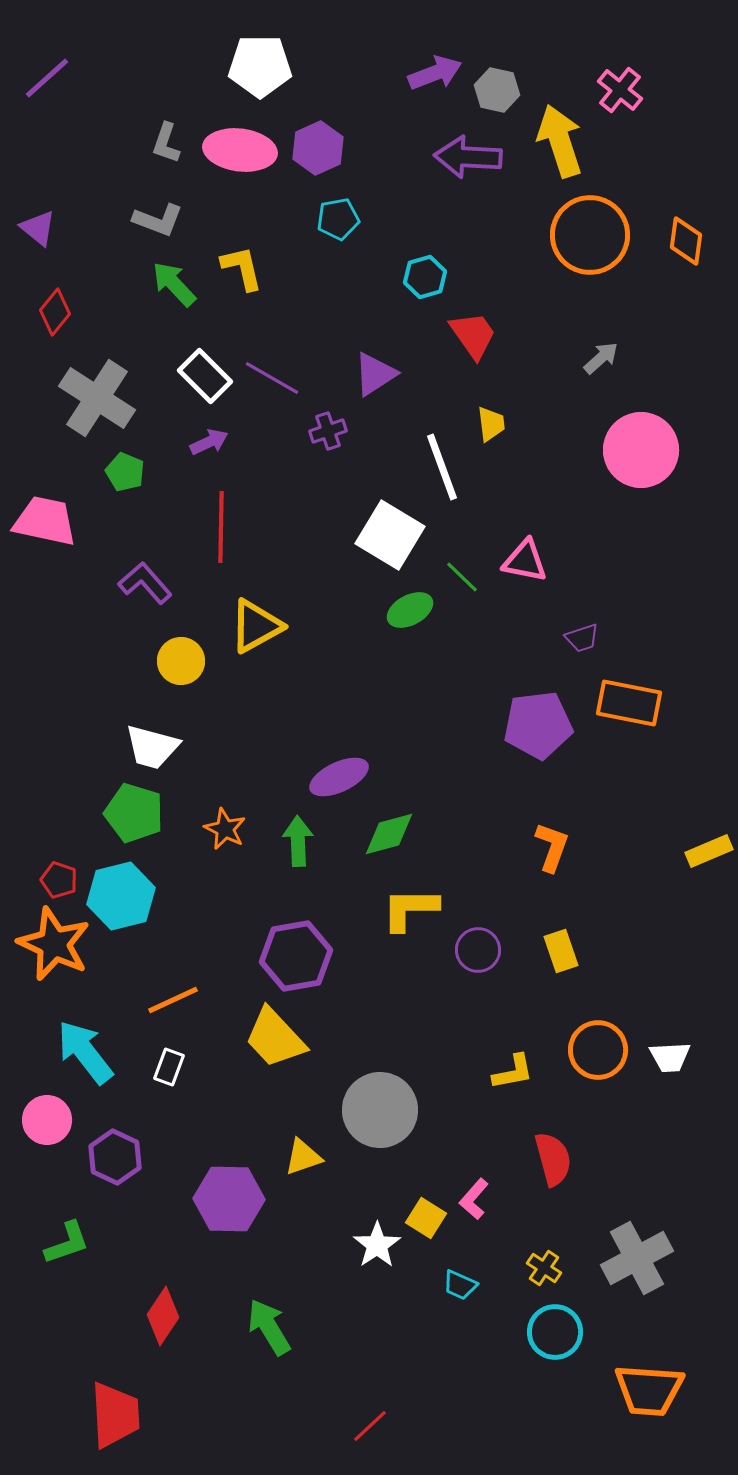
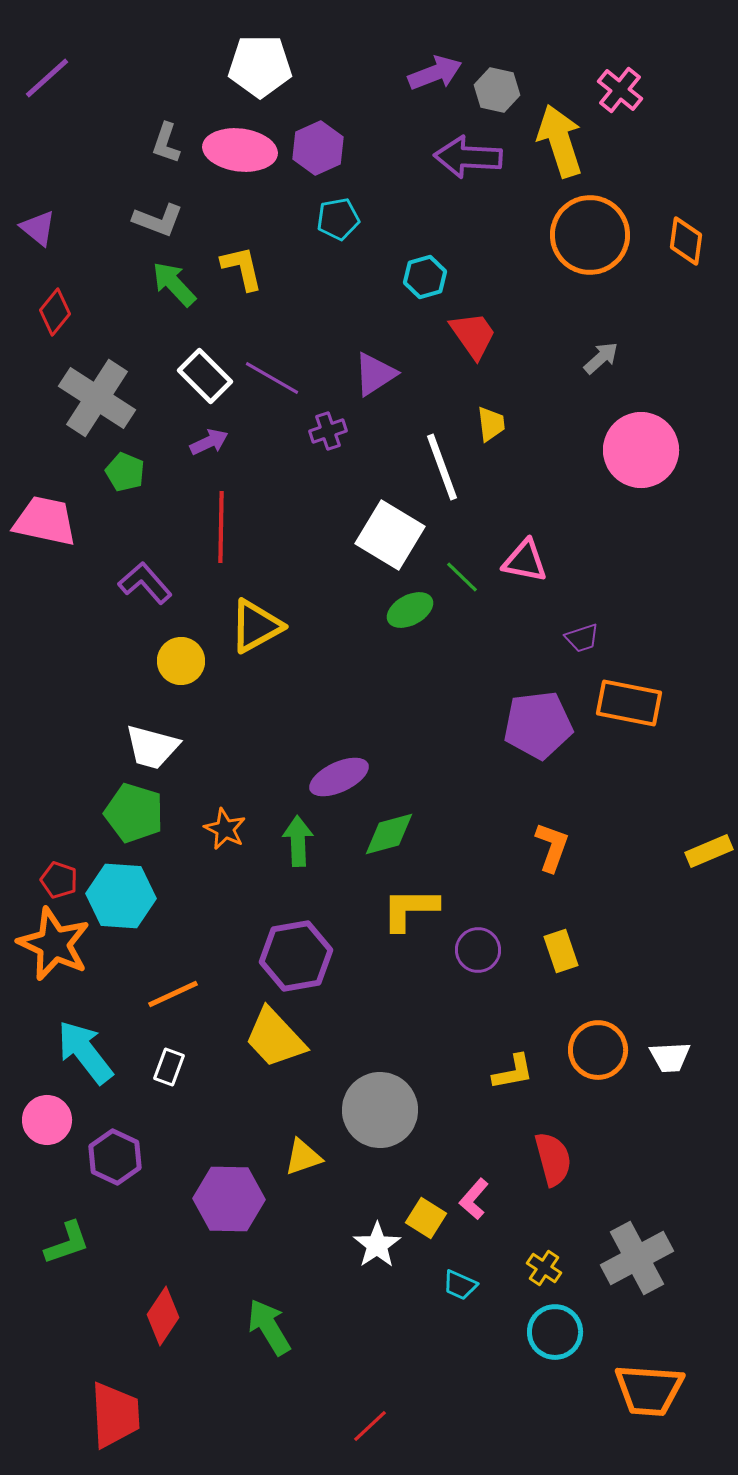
cyan hexagon at (121, 896): rotated 18 degrees clockwise
orange line at (173, 1000): moved 6 px up
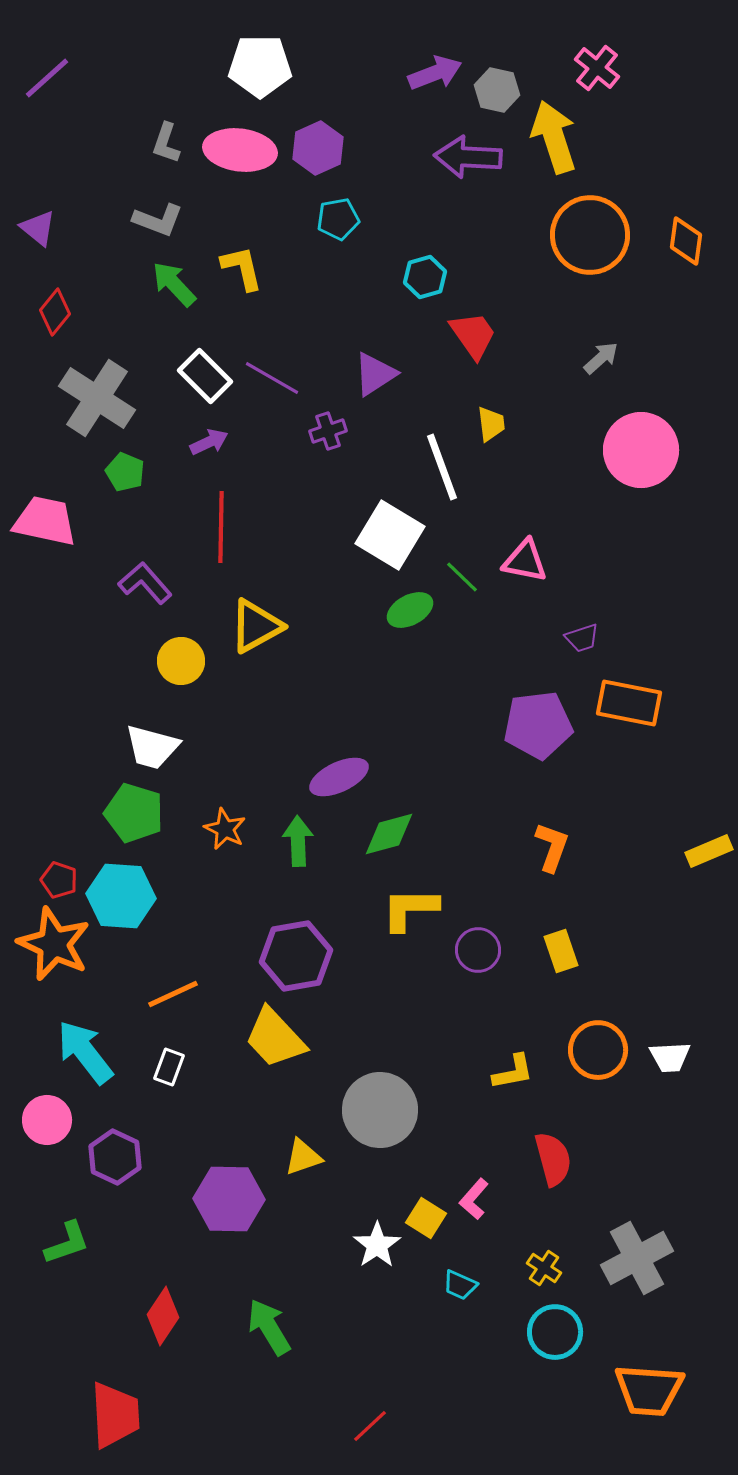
pink cross at (620, 90): moved 23 px left, 22 px up
yellow arrow at (560, 141): moved 6 px left, 4 px up
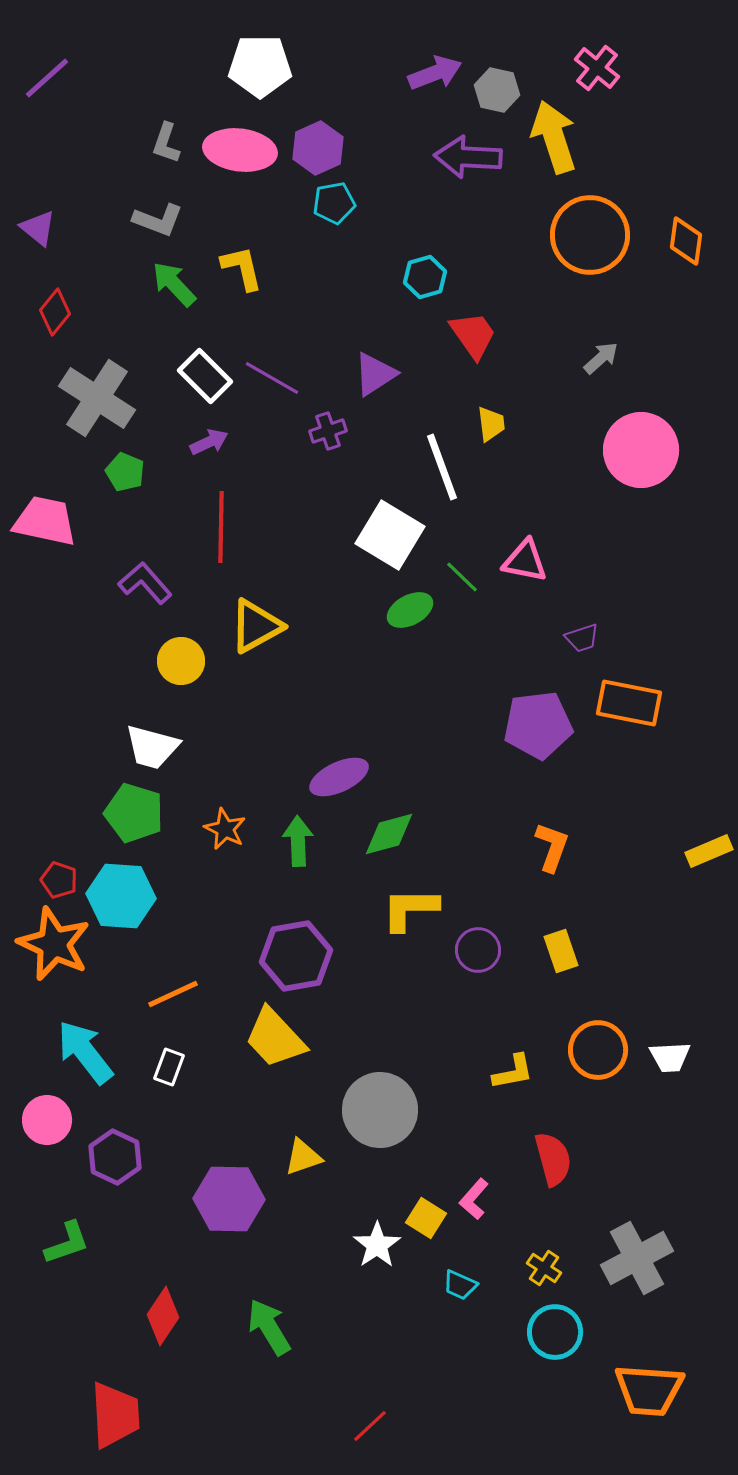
cyan pentagon at (338, 219): moved 4 px left, 16 px up
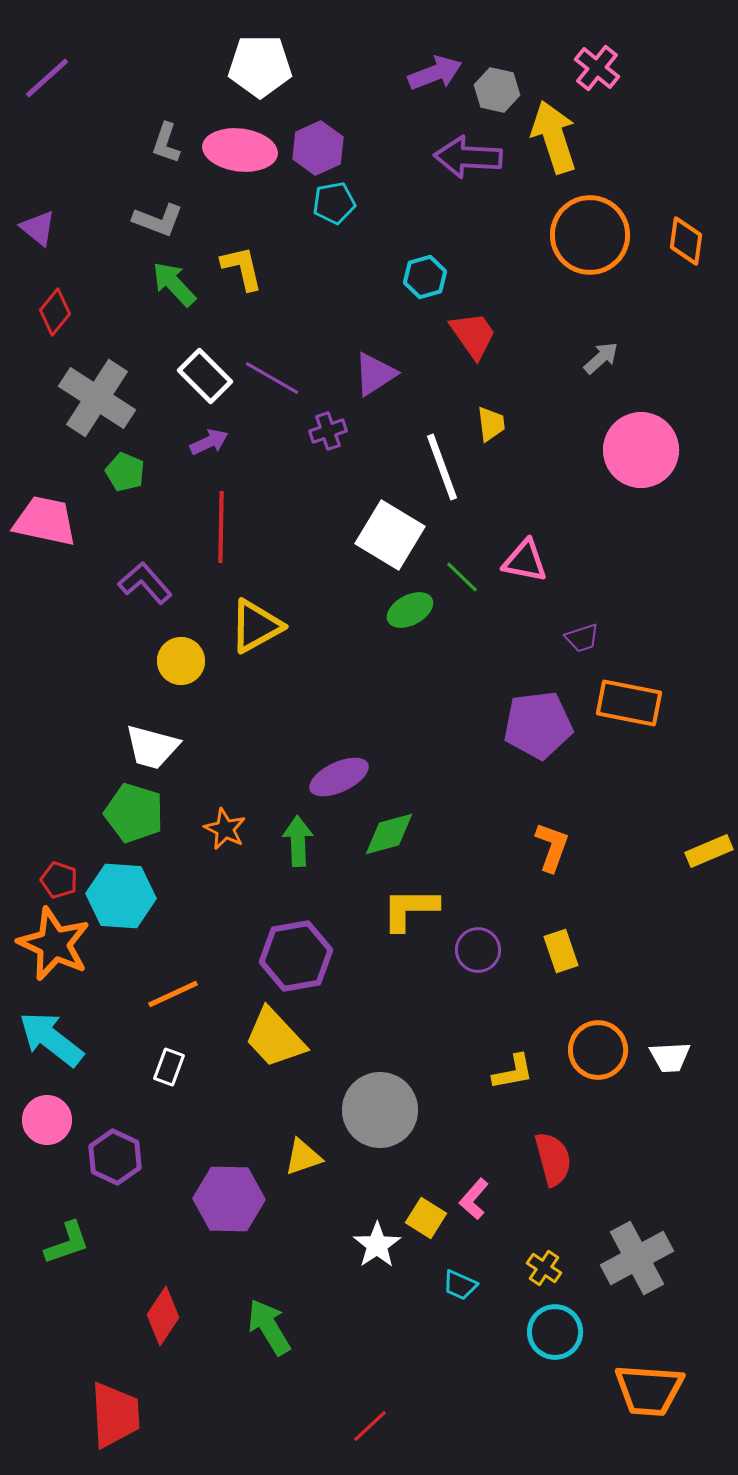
cyan arrow at (85, 1052): moved 34 px left, 13 px up; rotated 14 degrees counterclockwise
